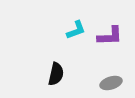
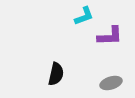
cyan L-shape: moved 8 px right, 14 px up
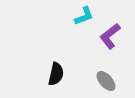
purple L-shape: rotated 144 degrees clockwise
gray ellipse: moved 5 px left, 2 px up; rotated 65 degrees clockwise
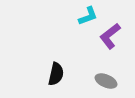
cyan L-shape: moved 4 px right
gray ellipse: rotated 25 degrees counterclockwise
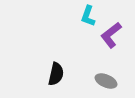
cyan L-shape: rotated 130 degrees clockwise
purple L-shape: moved 1 px right, 1 px up
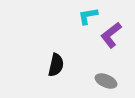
cyan L-shape: rotated 60 degrees clockwise
black semicircle: moved 9 px up
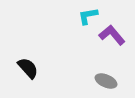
purple L-shape: moved 1 px right; rotated 88 degrees clockwise
black semicircle: moved 28 px left, 3 px down; rotated 55 degrees counterclockwise
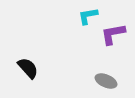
purple L-shape: moved 1 px right, 1 px up; rotated 60 degrees counterclockwise
